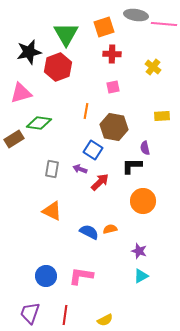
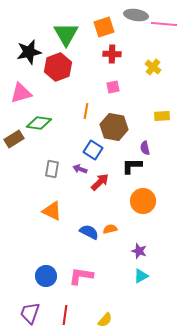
yellow semicircle: rotated 21 degrees counterclockwise
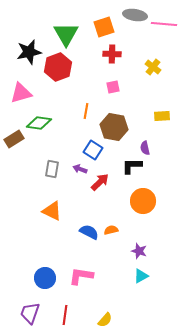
gray ellipse: moved 1 px left
orange semicircle: moved 1 px right, 1 px down
blue circle: moved 1 px left, 2 px down
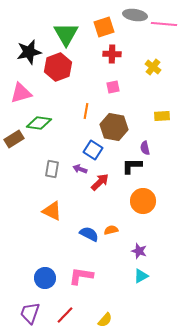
blue semicircle: moved 2 px down
red line: rotated 36 degrees clockwise
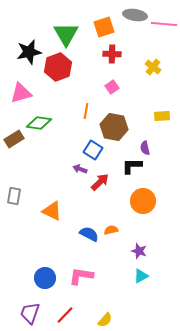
pink square: moved 1 px left; rotated 24 degrees counterclockwise
gray rectangle: moved 38 px left, 27 px down
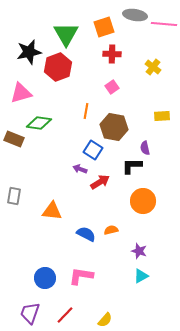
brown rectangle: rotated 54 degrees clockwise
red arrow: rotated 12 degrees clockwise
orange triangle: rotated 20 degrees counterclockwise
blue semicircle: moved 3 px left
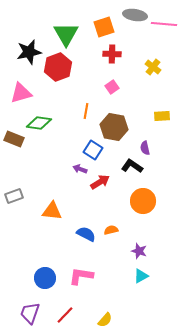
black L-shape: rotated 35 degrees clockwise
gray rectangle: rotated 60 degrees clockwise
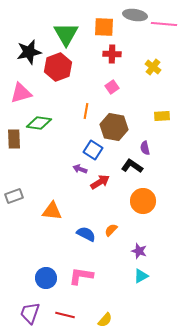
orange square: rotated 20 degrees clockwise
brown rectangle: rotated 66 degrees clockwise
orange semicircle: rotated 32 degrees counterclockwise
blue circle: moved 1 px right
red line: rotated 60 degrees clockwise
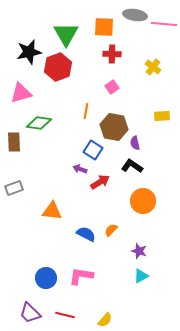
brown rectangle: moved 3 px down
purple semicircle: moved 10 px left, 5 px up
gray rectangle: moved 8 px up
purple trapezoid: rotated 65 degrees counterclockwise
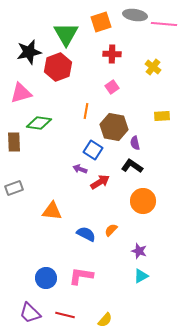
orange square: moved 3 px left, 5 px up; rotated 20 degrees counterclockwise
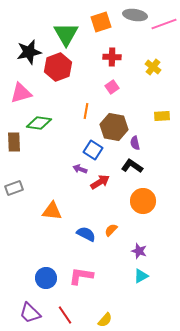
pink line: rotated 25 degrees counterclockwise
red cross: moved 3 px down
red line: rotated 42 degrees clockwise
